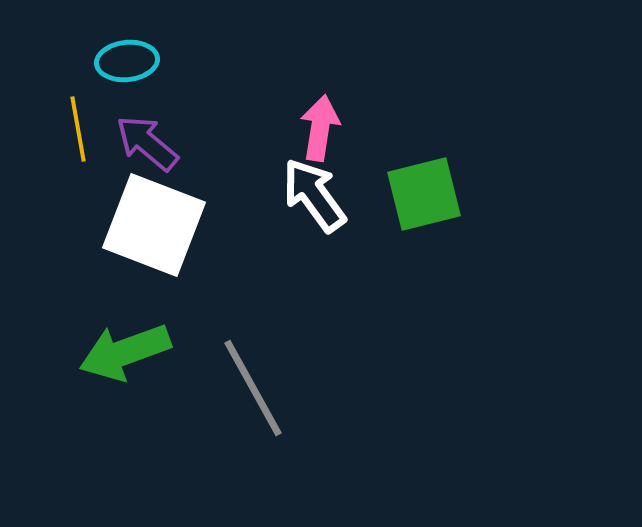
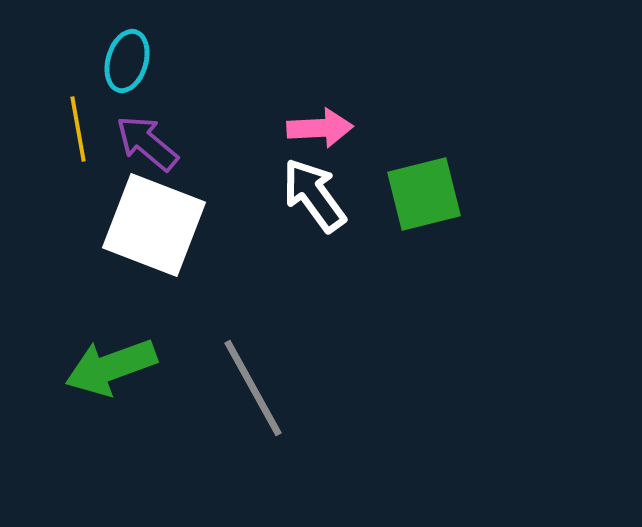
cyan ellipse: rotated 68 degrees counterclockwise
pink arrow: rotated 78 degrees clockwise
green arrow: moved 14 px left, 15 px down
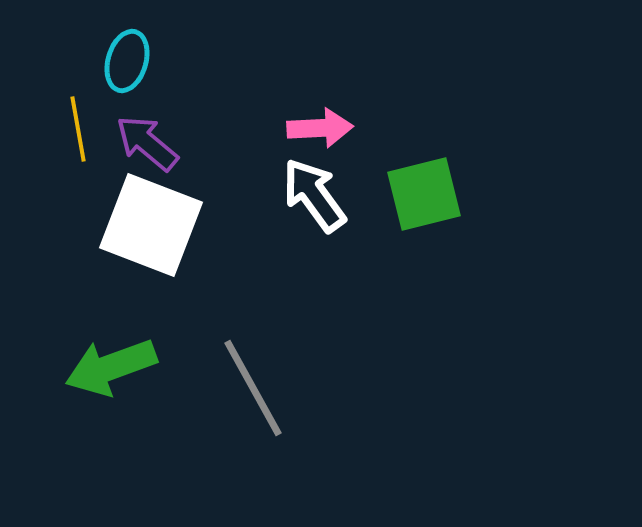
white square: moved 3 px left
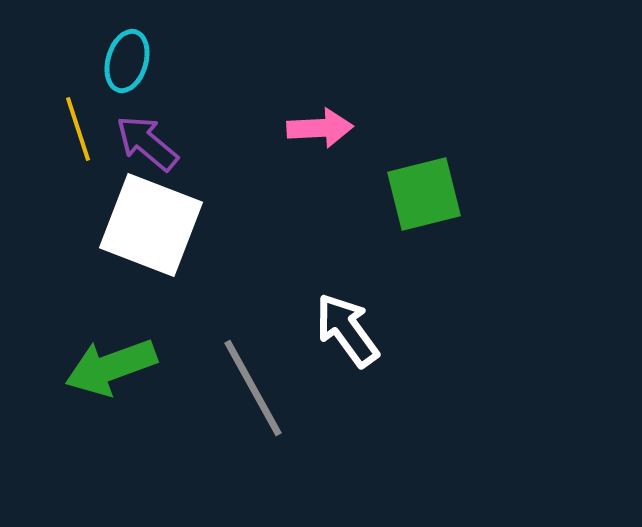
yellow line: rotated 8 degrees counterclockwise
white arrow: moved 33 px right, 135 px down
